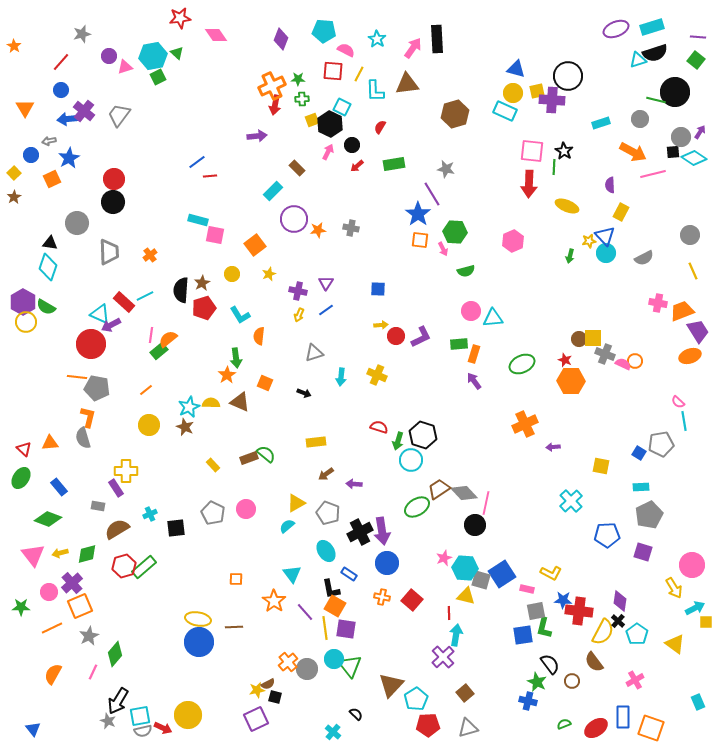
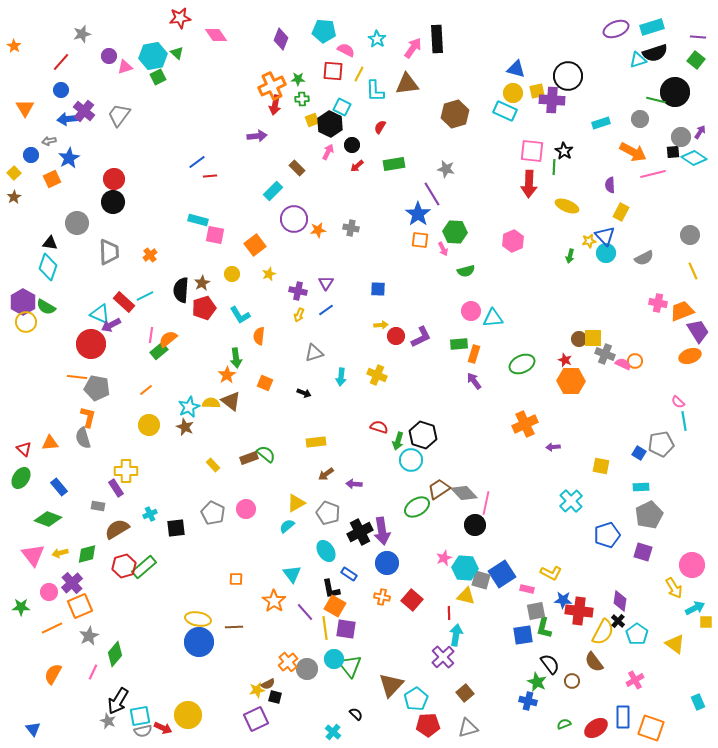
brown triangle at (240, 402): moved 9 px left, 1 px up; rotated 15 degrees clockwise
blue pentagon at (607, 535): rotated 15 degrees counterclockwise
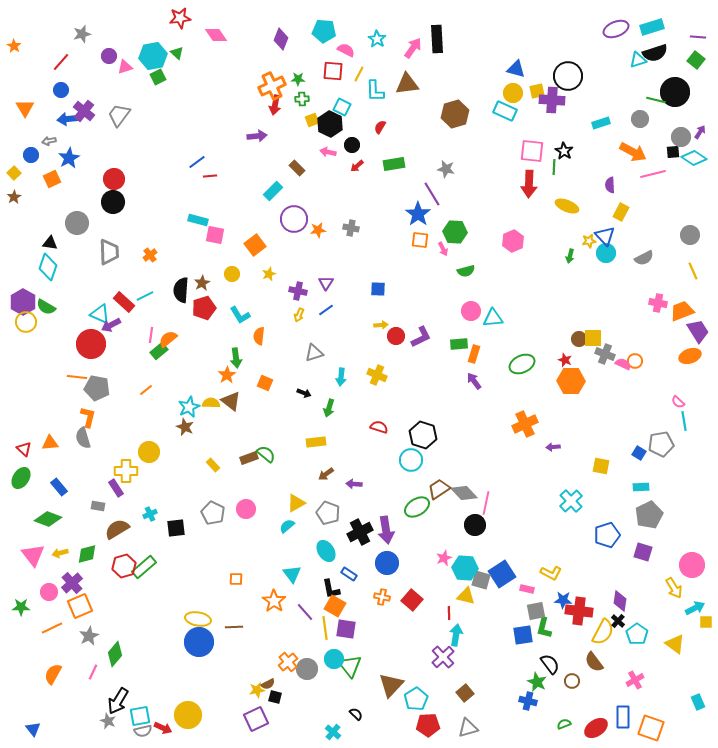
pink arrow at (328, 152): rotated 105 degrees counterclockwise
yellow circle at (149, 425): moved 27 px down
green arrow at (398, 441): moved 69 px left, 33 px up
purple arrow at (382, 531): moved 4 px right, 1 px up
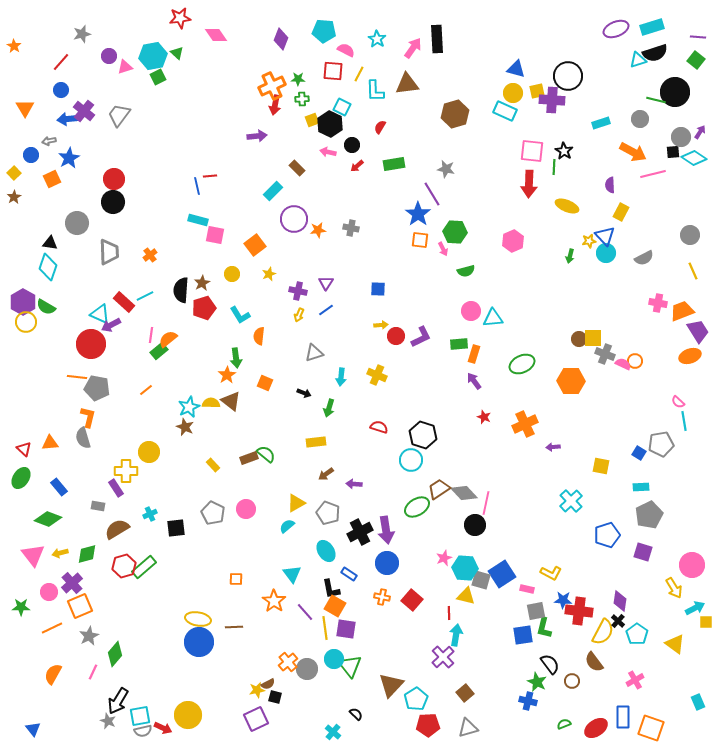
blue line at (197, 162): moved 24 px down; rotated 66 degrees counterclockwise
red star at (565, 360): moved 81 px left, 57 px down
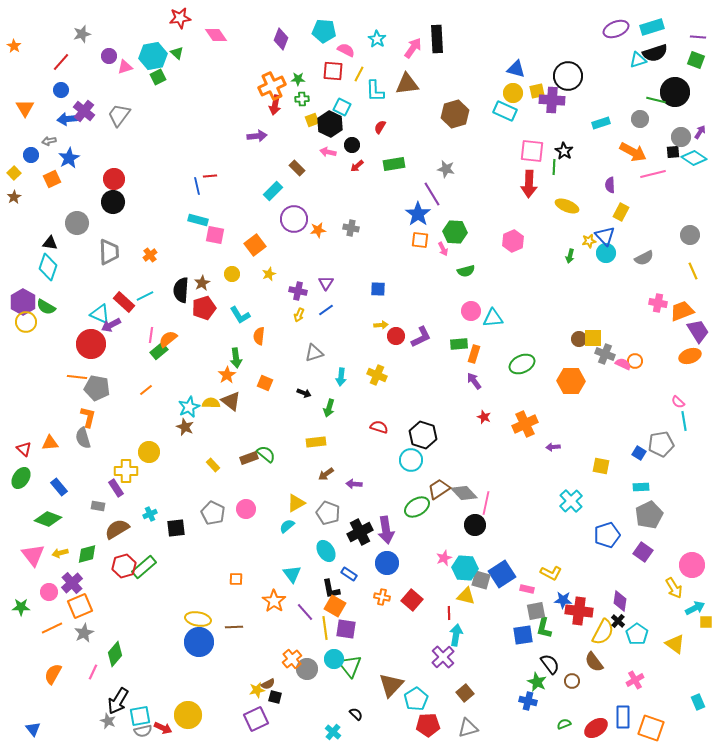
green square at (696, 60): rotated 18 degrees counterclockwise
purple square at (643, 552): rotated 18 degrees clockwise
gray star at (89, 636): moved 5 px left, 3 px up
orange cross at (288, 662): moved 4 px right, 3 px up
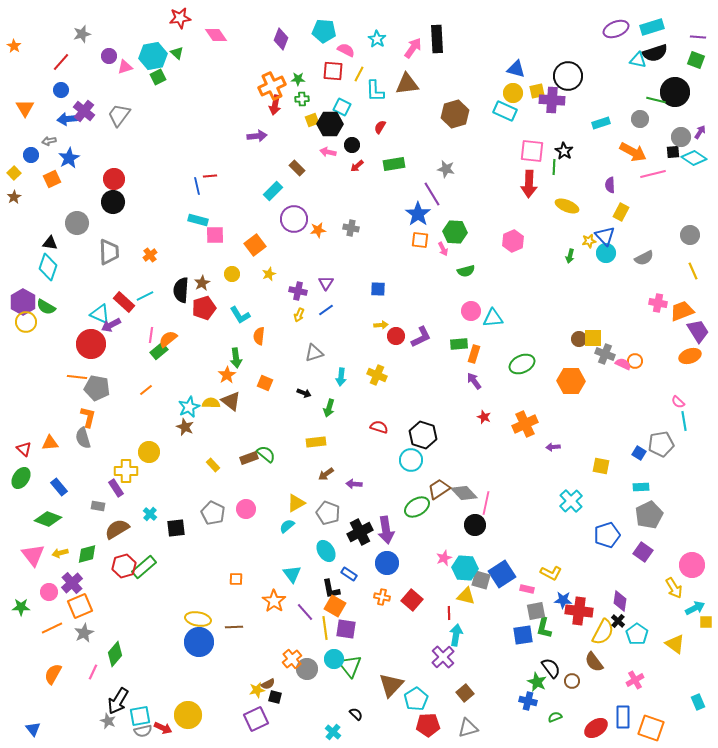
cyan triangle at (638, 60): rotated 30 degrees clockwise
black hexagon at (330, 124): rotated 25 degrees counterclockwise
pink square at (215, 235): rotated 12 degrees counterclockwise
cyan cross at (150, 514): rotated 24 degrees counterclockwise
black semicircle at (550, 664): moved 1 px right, 4 px down
green semicircle at (564, 724): moved 9 px left, 7 px up
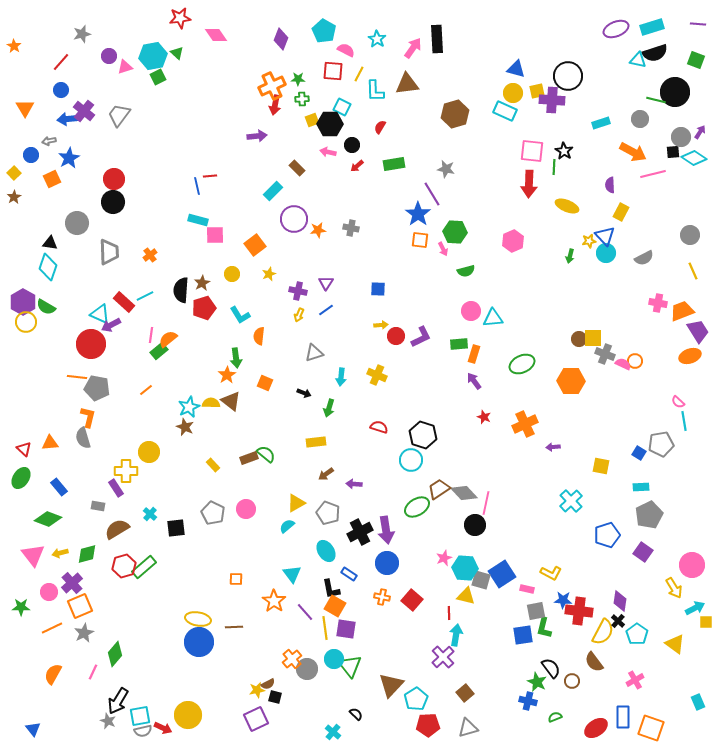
cyan pentagon at (324, 31): rotated 25 degrees clockwise
purple line at (698, 37): moved 13 px up
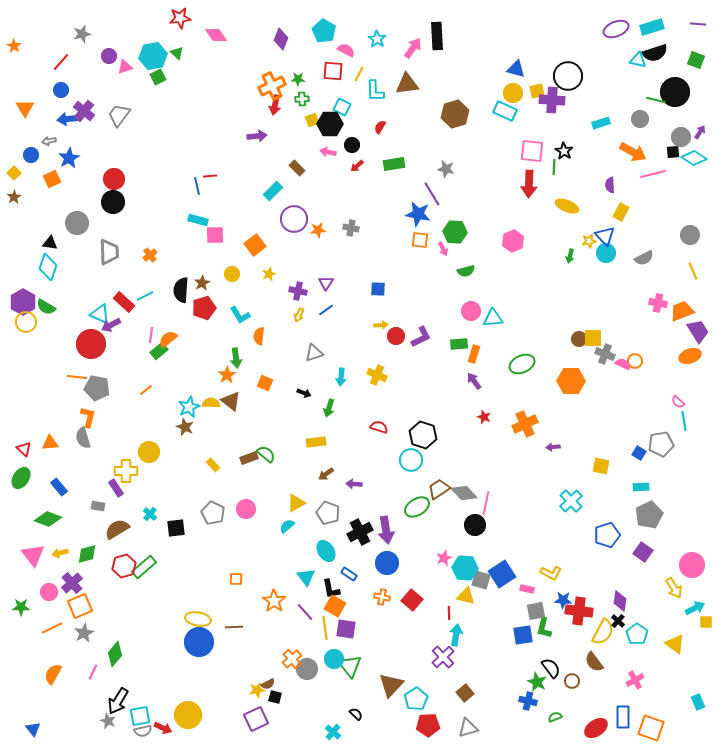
black rectangle at (437, 39): moved 3 px up
blue star at (418, 214): rotated 25 degrees counterclockwise
cyan triangle at (292, 574): moved 14 px right, 3 px down
